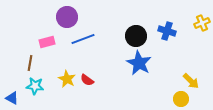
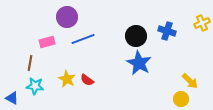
yellow arrow: moved 1 px left
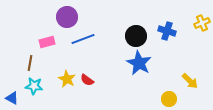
cyan star: moved 1 px left
yellow circle: moved 12 px left
